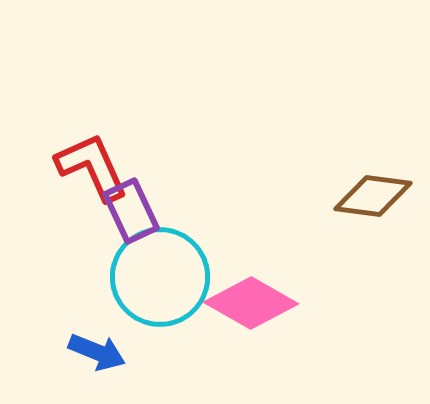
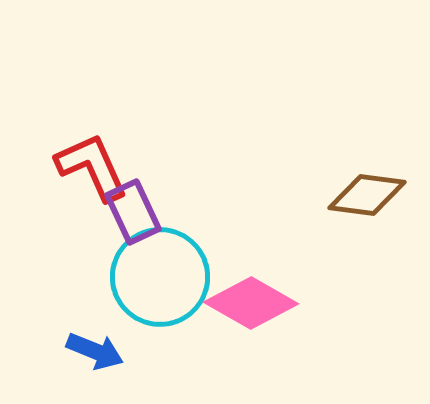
brown diamond: moved 6 px left, 1 px up
purple rectangle: moved 2 px right, 1 px down
blue arrow: moved 2 px left, 1 px up
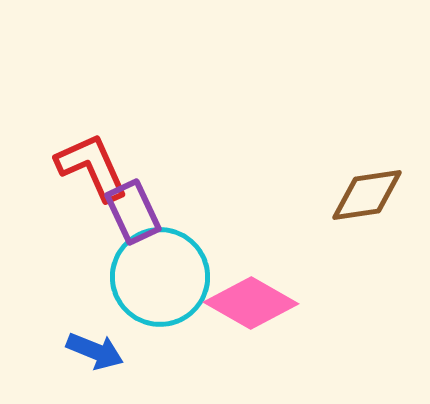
brown diamond: rotated 16 degrees counterclockwise
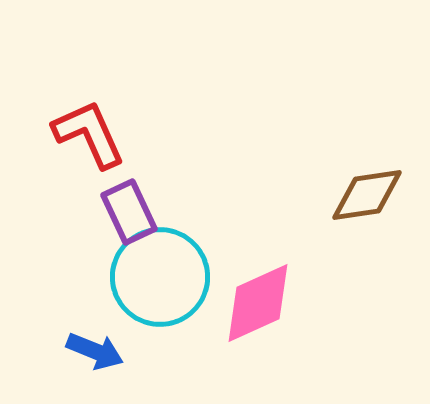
red L-shape: moved 3 px left, 33 px up
purple rectangle: moved 4 px left
pink diamond: moved 7 px right; rotated 54 degrees counterclockwise
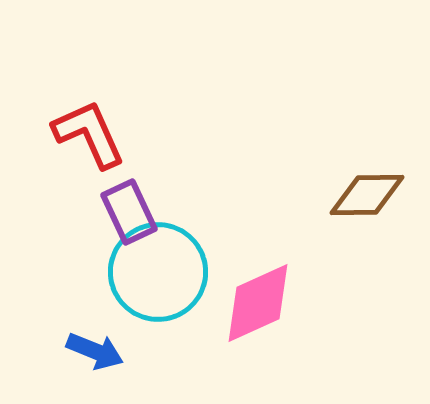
brown diamond: rotated 8 degrees clockwise
cyan circle: moved 2 px left, 5 px up
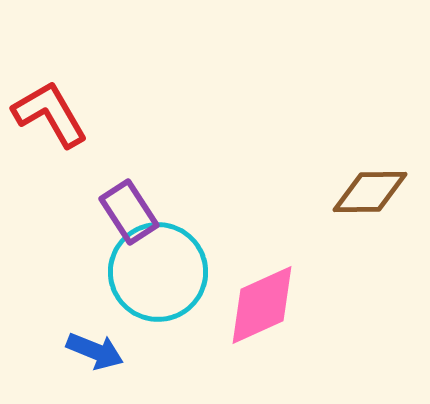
red L-shape: moved 39 px left, 20 px up; rotated 6 degrees counterclockwise
brown diamond: moved 3 px right, 3 px up
purple rectangle: rotated 8 degrees counterclockwise
pink diamond: moved 4 px right, 2 px down
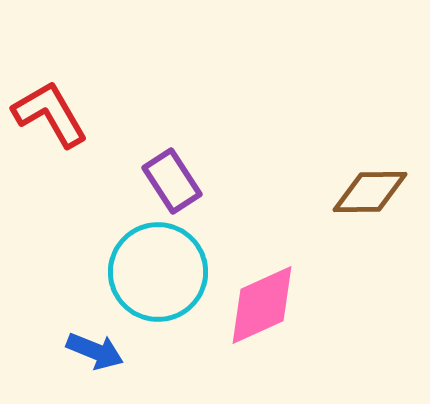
purple rectangle: moved 43 px right, 31 px up
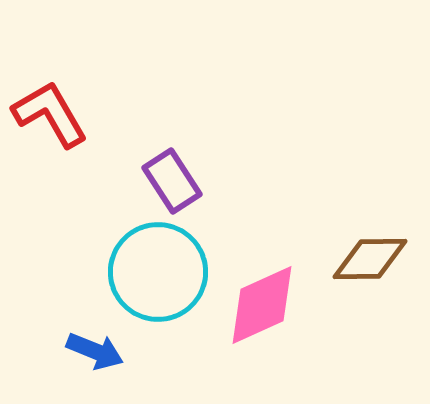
brown diamond: moved 67 px down
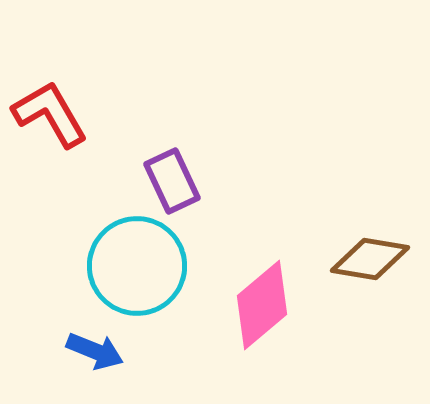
purple rectangle: rotated 8 degrees clockwise
brown diamond: rotated 10 degrees clockwise
cyan circle: moved 21 px left, 6 px up
pink diamond: rotated 16 degrees counterclockwise
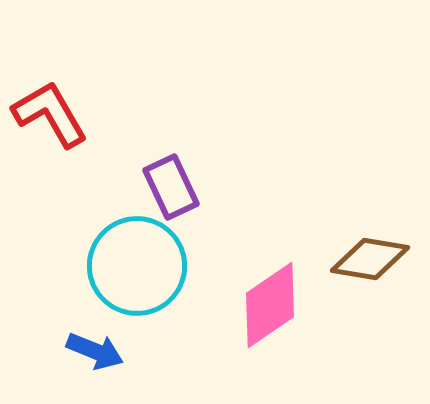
purple rectangle: moved 1 px left, 6 px down
pink diamond: moved 8 px right; rotated 6 degrees clockwise
